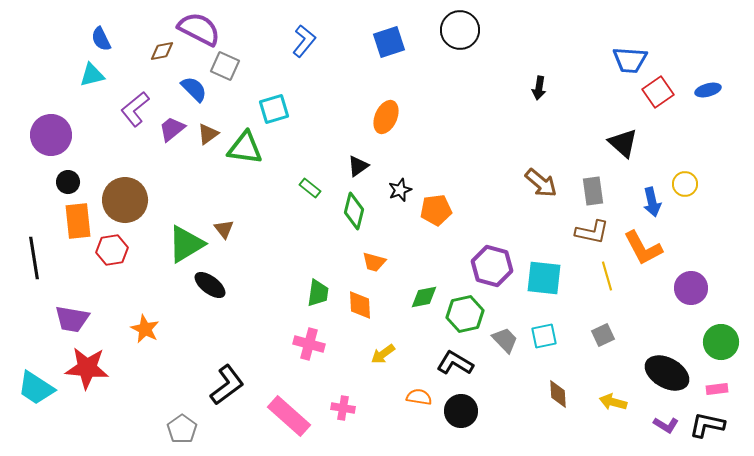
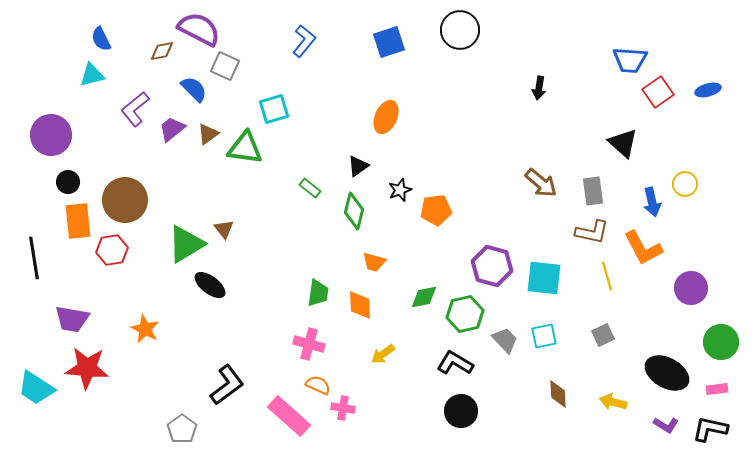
orange semicircle at (419, 397): moved 101 px left, 12 px up; rotated 15 degrees clockwise
black L-shape at (707, 425): moved 3 px right, 4 px down
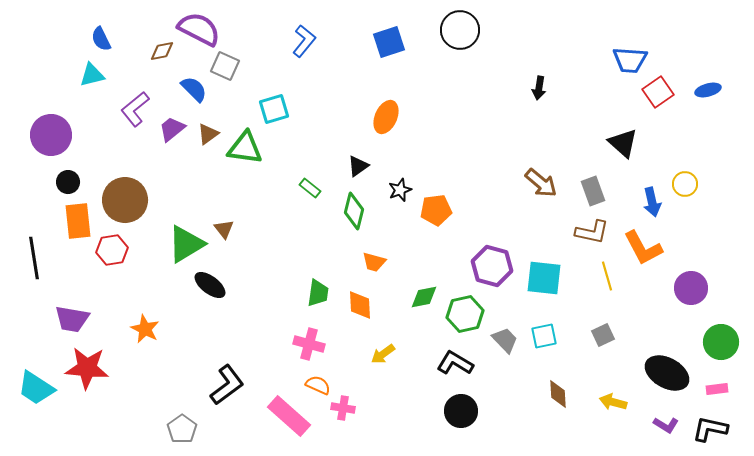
gray rectangle at (593, 191): rotated 12 degrees counterclockwise
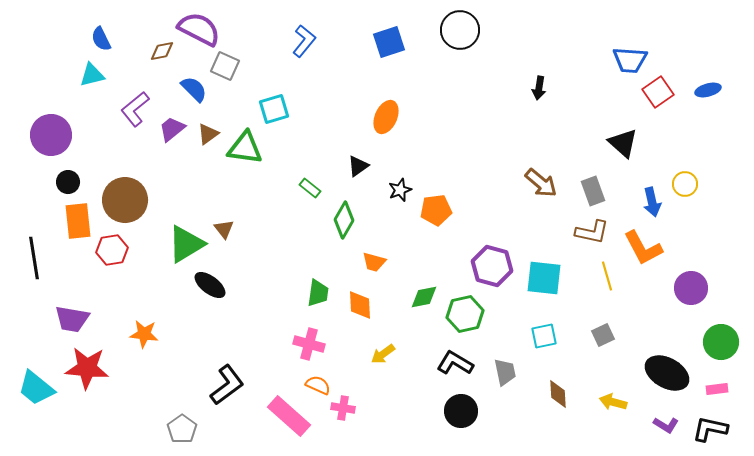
green diamond at (354, 211): moved 10 px left, 9 px down; rotated 15 degrees clockwise
orange star at (145, 329): moved 1 px left, 5 px down; rotated 20 degrees counterclockwise
gray trapezoid at (505, 340): moved 32 px down; rotated 32 degrees clockwise
cyan trapezoid at (36, 388): rotated 6 degrees clockwise
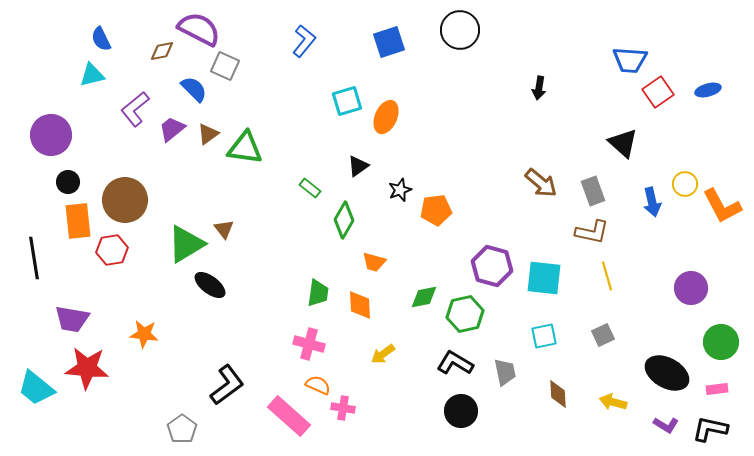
cyan square at (274, 109): moved 73 px right, 8 px up
orange L-shape at (643, 248): moved 79 px right, 42 px up
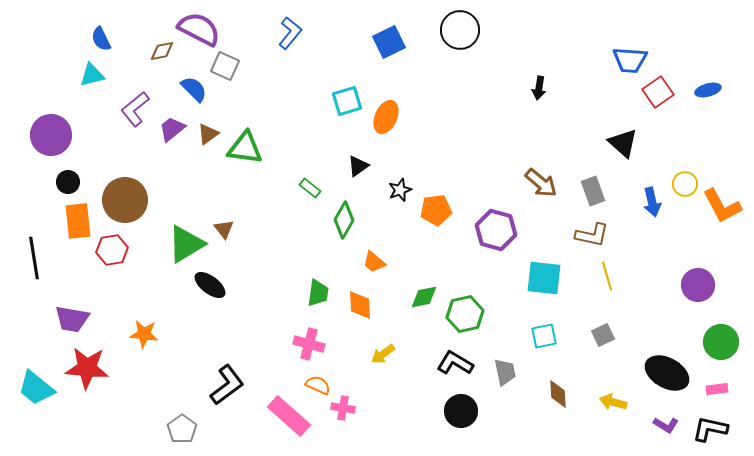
blue L-shape at (304, 41): moved 14 px left, 8 px up
blue square at (389, 42): rotated 8 degrees counterclockwise
brown L-shape at (592, 232): moved 3 px down
orange trapezoid at (374, 262): rotated 25 degrees clockwise
purple hexagon at (492, 266): moved 4 px right, 36 px up
purple circle at (691, 288): moved 7 px right, 3 px up
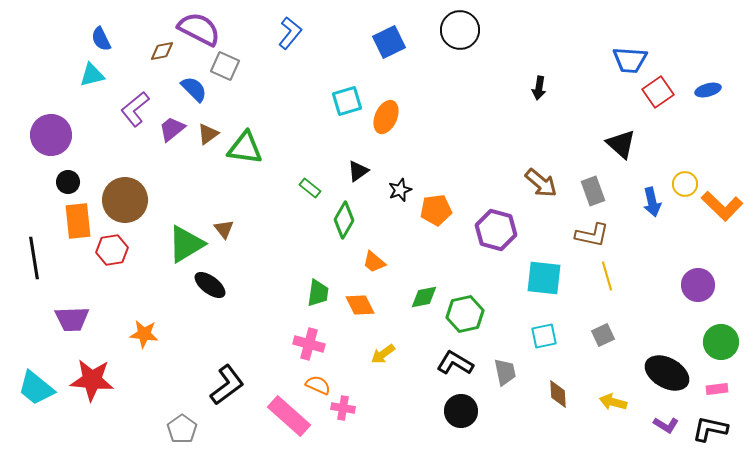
black triangle at (623, 143): moved 2 px left, 1 px down
black triangle at (358, 166): moved 5 px down
orange L-shape at (722, 206): rotated 18 degrees counterclockwise
orange diamond at (360, 305): rotated 24 degrees counterclockwise
purple trapezoid at (72, 319): rotated 12 degrees counterclockwise
red star at (87, 368): moved 5 px right, 12 px down
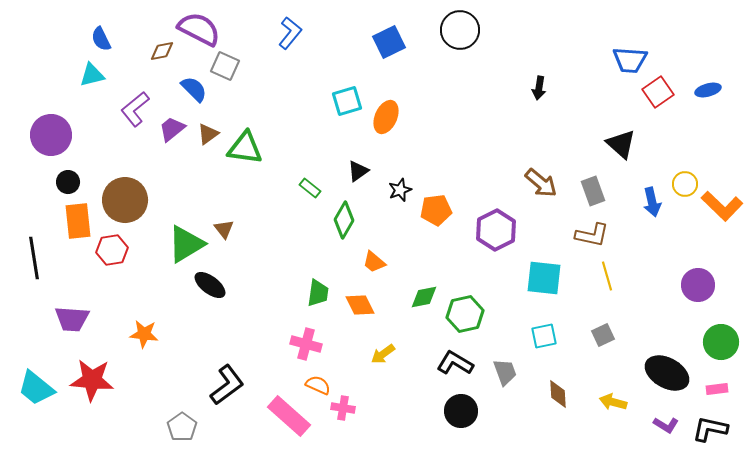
purple hexagon at (496, 230): rotated 18 degrees clockwise
purple trapezoid at (72, 319): rotated 6 degrees clockwise
pink cross at (309, 344): moved 3 px left
gray trapezoid at (505, 372): rotated 8 degrees counterclockwise
gray pentagon at (182, 429): moved 2 px up
